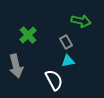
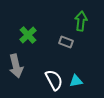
green arrow: rotated 96 degrees counterclockwise
gray rectangle: rotated 40 degrees counterclockwise
cyan triangle: moved 8 px right, 20 px down
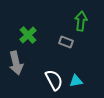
gray arrow: moved 3 px up
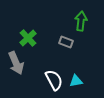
green cross: moved 3 px down
gray arrow: rotated 10 degrees counterclockwise
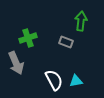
green cross: rotated 24 degrees clockwise
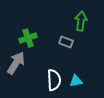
gray arrow: rotated 125 degrees counterclockwise
white semicircle: rotated 25 degrees clockwise
